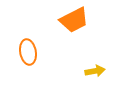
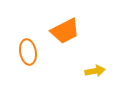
orange trapezoid: moved 9 px left, 11 px down
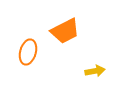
orange ellipse: rotated 25 degrees clockwise
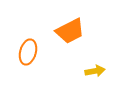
orange trapezoid: moved 5 px right
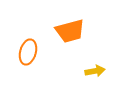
orange trapezoid: rotated 12 degrees clockwise
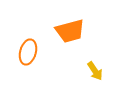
yellow arrow: rotated 66 degrees clockwise
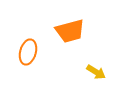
yellow arrow: moved 1 px right, 1 px down; rotated 24 degrees counterclockwise
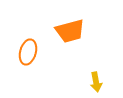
yellow arrow: moved 10 px down; rotated 48 degrees clockwise
